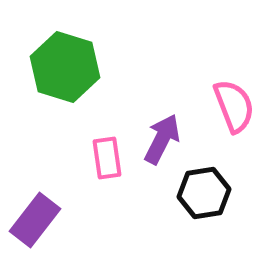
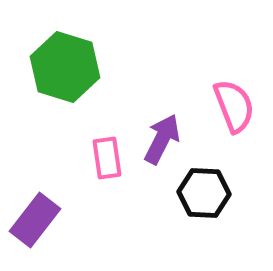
black hexagon: rotated 12 degrees clockwise
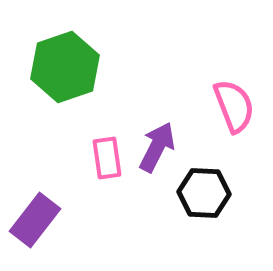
green hexagon: rotated 24 degrees clockwise
purple arrow: moved 5 px left, 8 px down
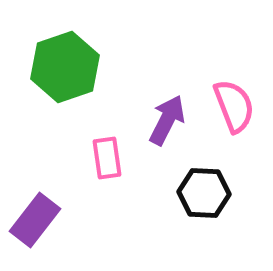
purple arrow: moved 10 px right, 27 px up
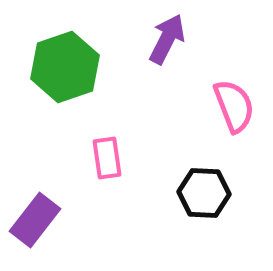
purple arrow: moved 81 px up
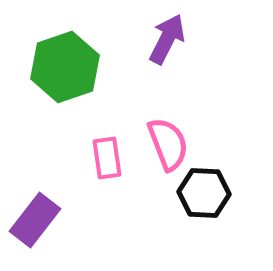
pink semicircle: moved 66 px left, 38 px down
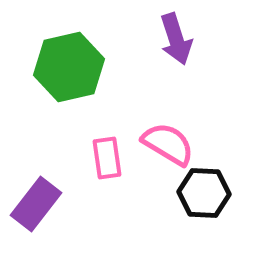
purple arrow: moved 9 px right; rotated 135 degrees clockwise
green hexagon: moved 4 px right; rotated 6 degrees clockwise
pink semicircle: rotated 38 degrees counterclockwise
purple rectangle: moved 1 px right, 16 px up
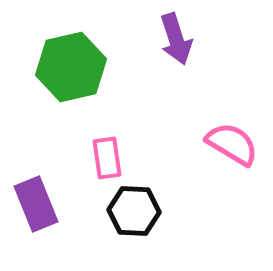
green hexagon: moved 2 px right
pink semicircle: moved 64 px right
black hexagon: moved 70 px left, 18 px down
purple rectangle: rotated 60 degrees counterclockwise
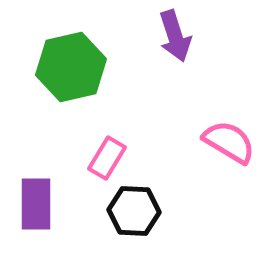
purple arrow: moved 1 px left, 3 px up
pink semicircle: moved 3 px left, 2 px up
pink rectangle: rotated 39 degrees clockwise
purple rectangle: rotated 22 degrees clockwise
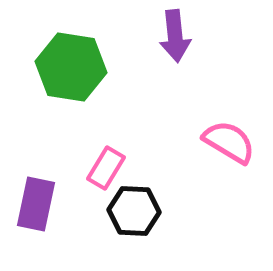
purple arrow: rotated 12 degrees clockwise
green hexagon: rotated 22 degrees clockwise
pink rectangle: moved 1 px left, 10 px down
purple rectangle: rotated 12 degrees clockwise
